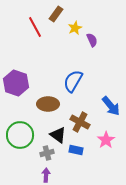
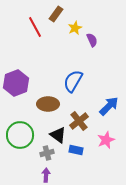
purple hexagon: rotated 20 degrees clockwise
blue arrow: moved 2 px left; rotated 95 degrees counterclockwise
brown cross: moved 1 px left, 1 px up; rotated 24 degrees clockwise
pink star: rotated 12 degrees clockwise
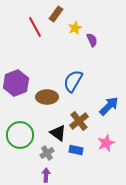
brown ellipse: moved 1 px left, 7 px up
black triangle: moved 2 px up
pink star: moved 3 px down
gray cross: rotated 16 degrees counterclockwise
